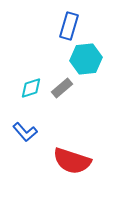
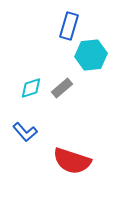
cyan hexagon: moved 5 px right, 4 px up
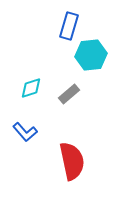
gray rectangle: moved 7 px right, 6 px down
red semicircle: rotated 120 degrees counterclockwise
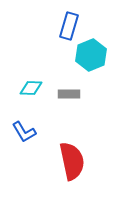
cyan hexagon: rotated 16 degrees counterclockwise
cyan diamond: rotated 20 degrees clockwise
gray rectangle: rotated 40 degrees clockwise
blue L-shape: moved 1 px left; rotated 10 degrees clockwise
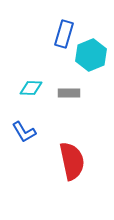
blue rectangle: moved 5 px left, 8 px down
gray rectangle: moved 1 px up
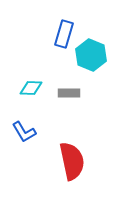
cyan hexagon: rotated 16 degrees counterclockwise
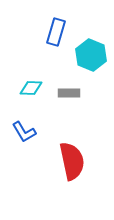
blue rectangle: moved 8 px left, 2 px up
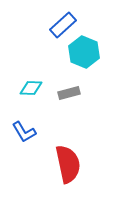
blue rectangle: moved 7 px right, 7 px up; rotated 32 degrees clockwise
cyan hexagon: moved 7 px left, 3 px up
gray rectangle: rotated 15 degrees counterclockwise
red semicircle: moved 4 px left, 3 px down
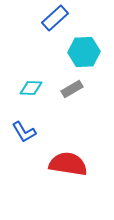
blue rectangle: moved 8 px left, 7 px up
cyan hexagon: rotated 24 degrees counterclockwise
gray rectangle: moved 3 px right, 4 px up; rotated 15 degrees counterclockwise
red semicircle: rotated 69 degrees counterclockwise
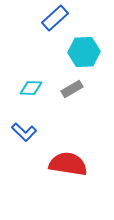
blue L-shape: rotated 15 degrees counterclockwise
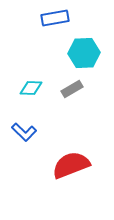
blue rectangle: rotated 32 degrees clockwise
cyan hexagon: moved 1 px down
red semicircle: moved 3 px right, 1 px down; rotated 30 degrees counterclockwise
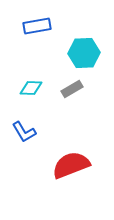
blue rectangle: moved 18 px left, 8 px down
blue L-shape: rotated 15 degrees clockwise
